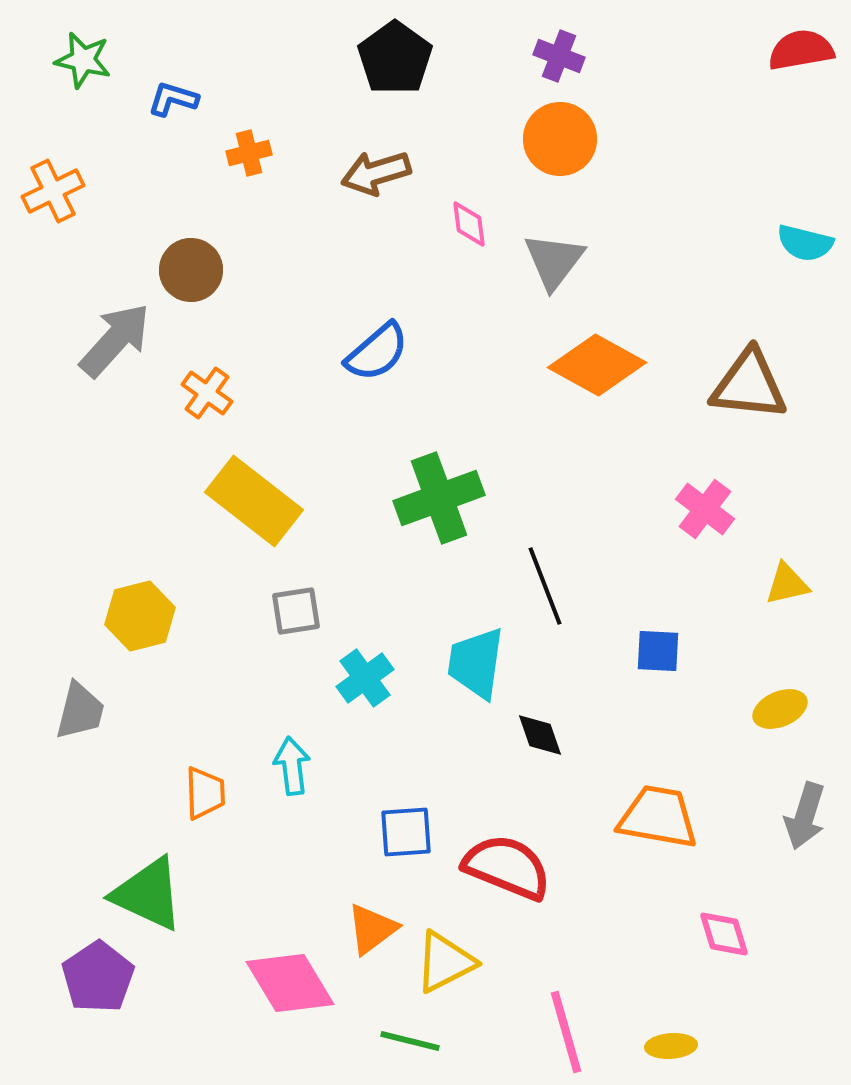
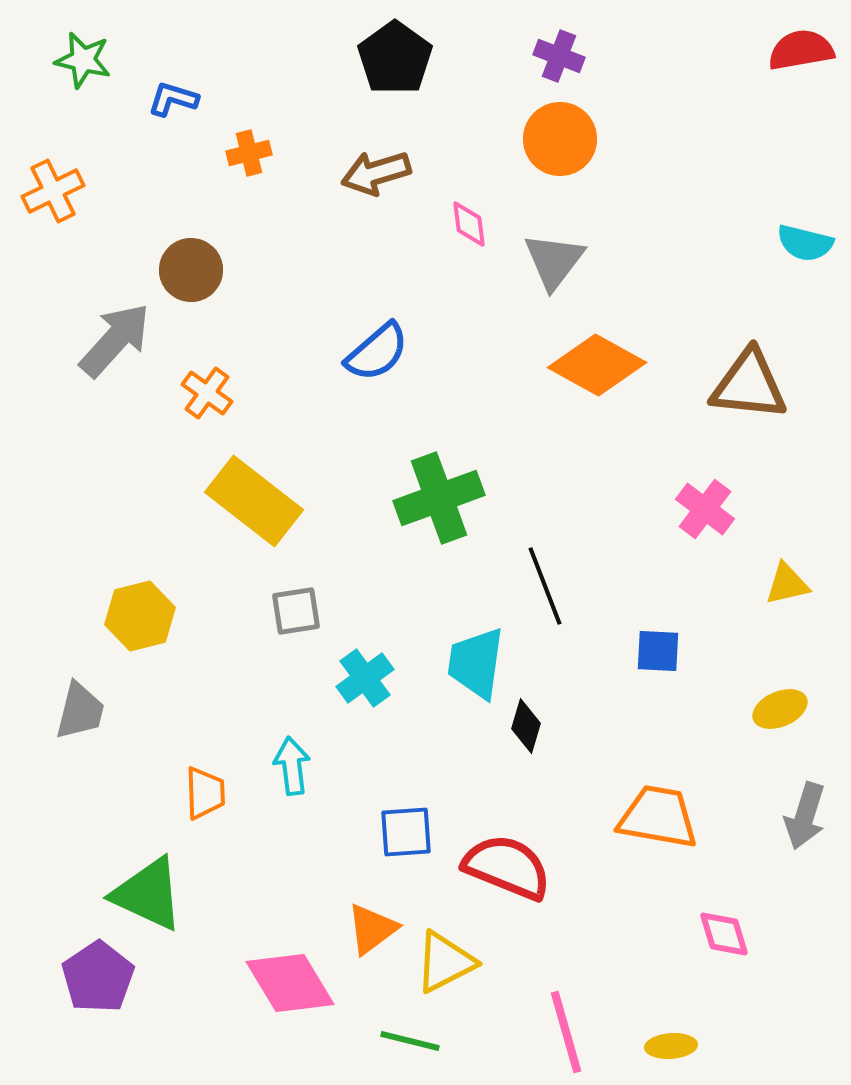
black diamond at (540, 735): moved 14 px left, 9 px up; rotated 36 degrees clockwise
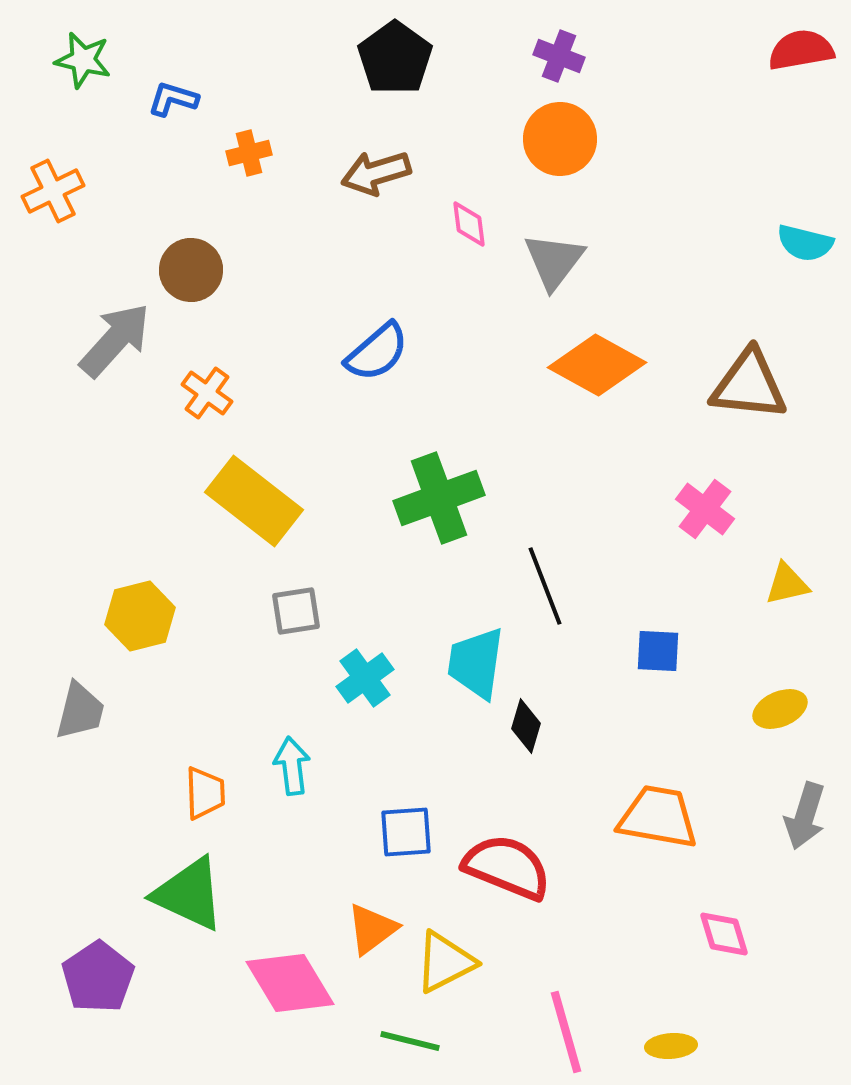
green triangle at (148, 894): moved 41 px right
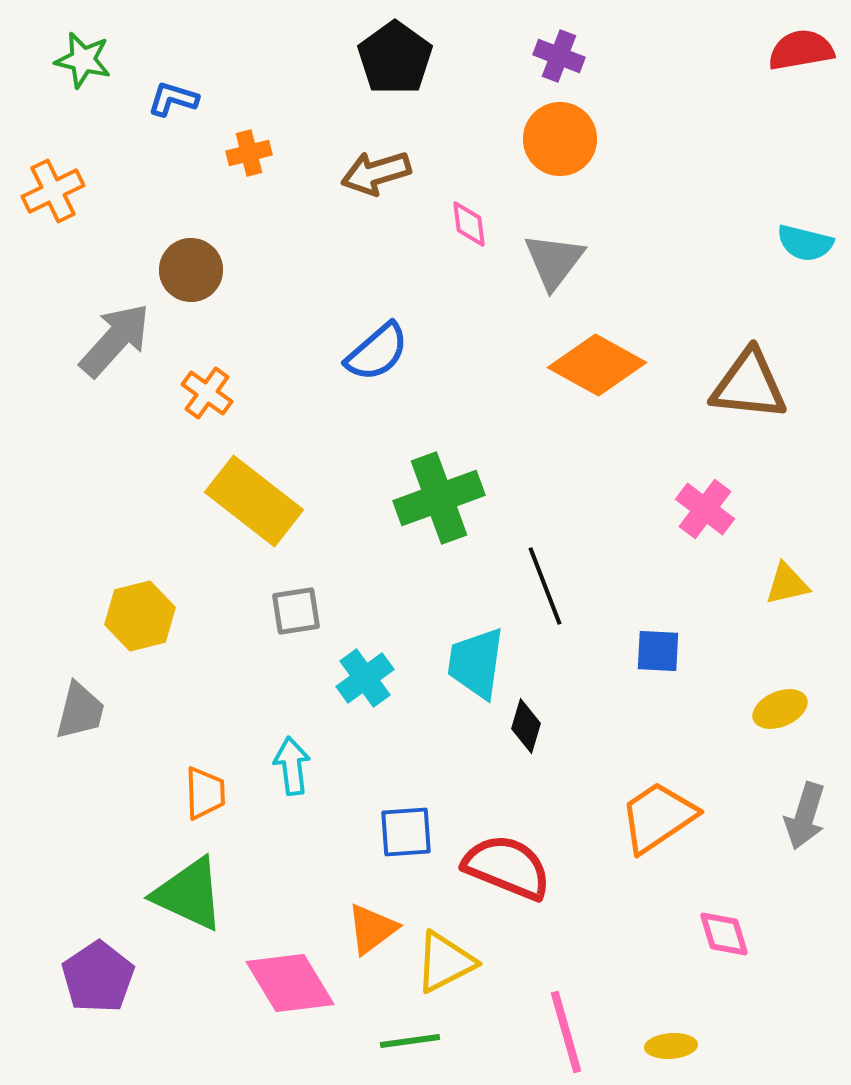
orange trapezoid at (658, 817): rotated 44 degrees counterclockwise
green line at (410, 1041): rotated 22 degrees counterclockwise
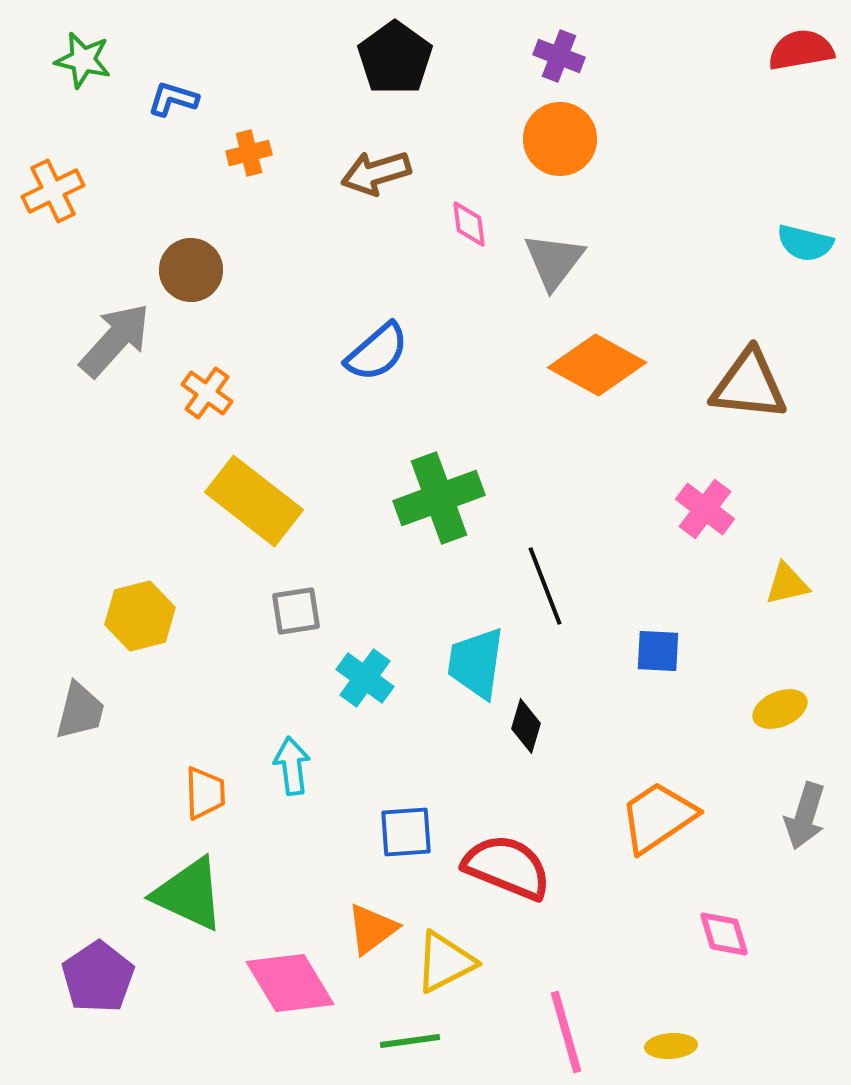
cyan cross at (365, 678): rotated 18 degrees counterclockwise
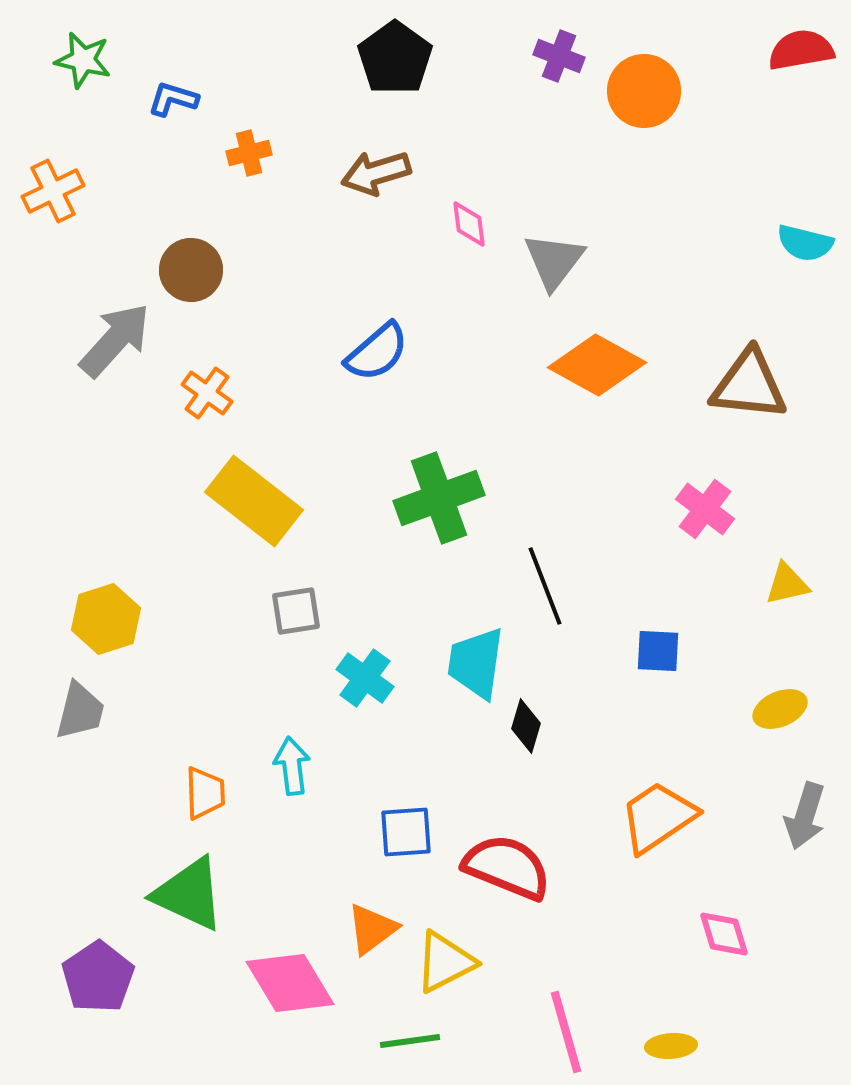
orange circle at (560, 139): moved 84 px right, 48 px up
yellow hexagon at (140, 616): moved 34 px left, 3 px down; rotated 4 degrees counterclockwise
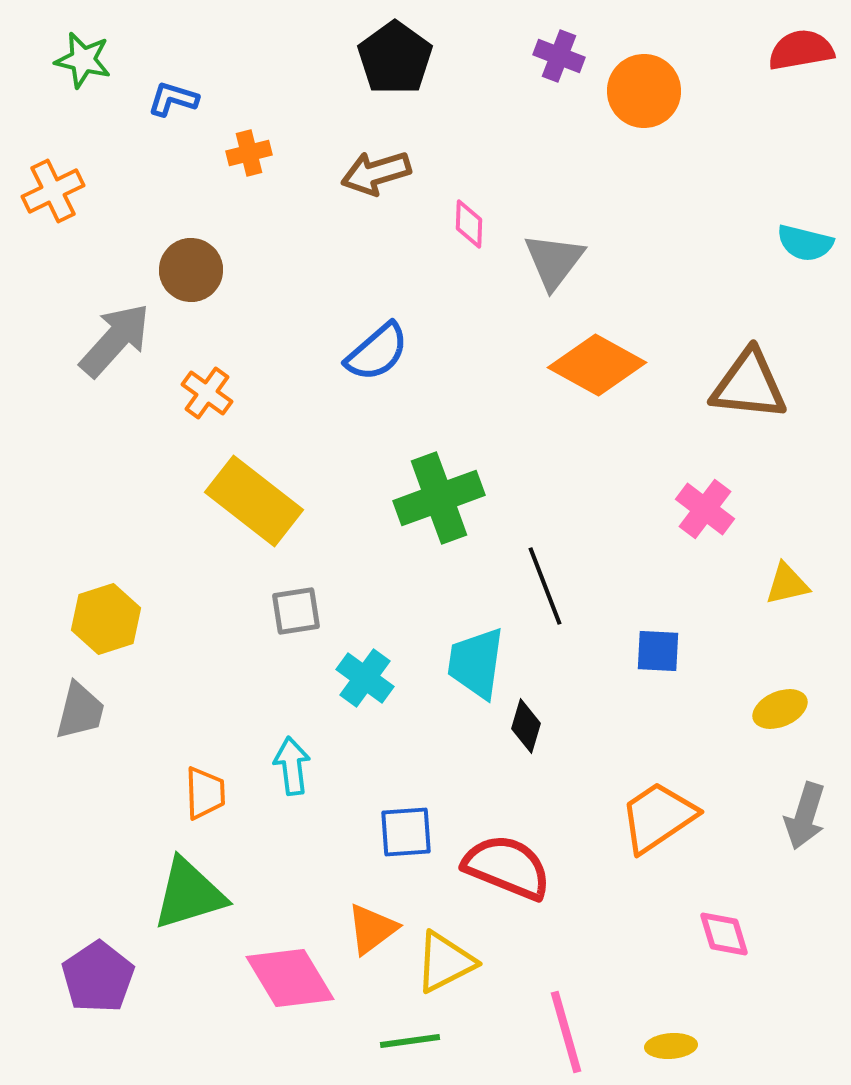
pink diamond at (469, 224): rotated 9 degrees clockwise
green triangle at (189, 894): rotated 42 degrees counterclockwise
pink diamond at (290, 983): moved 5 px up
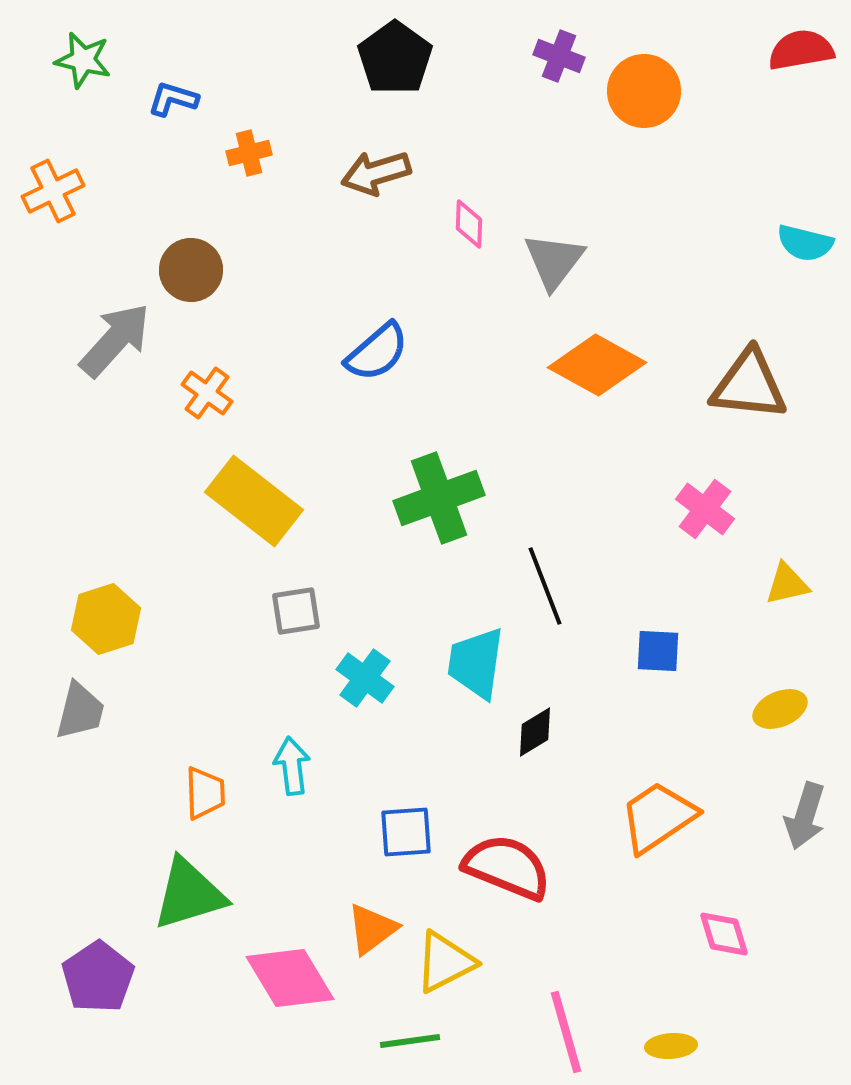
black diamond at (526, 726): moved 9 px right, 6 px down; rotated 42 degrees clockwise
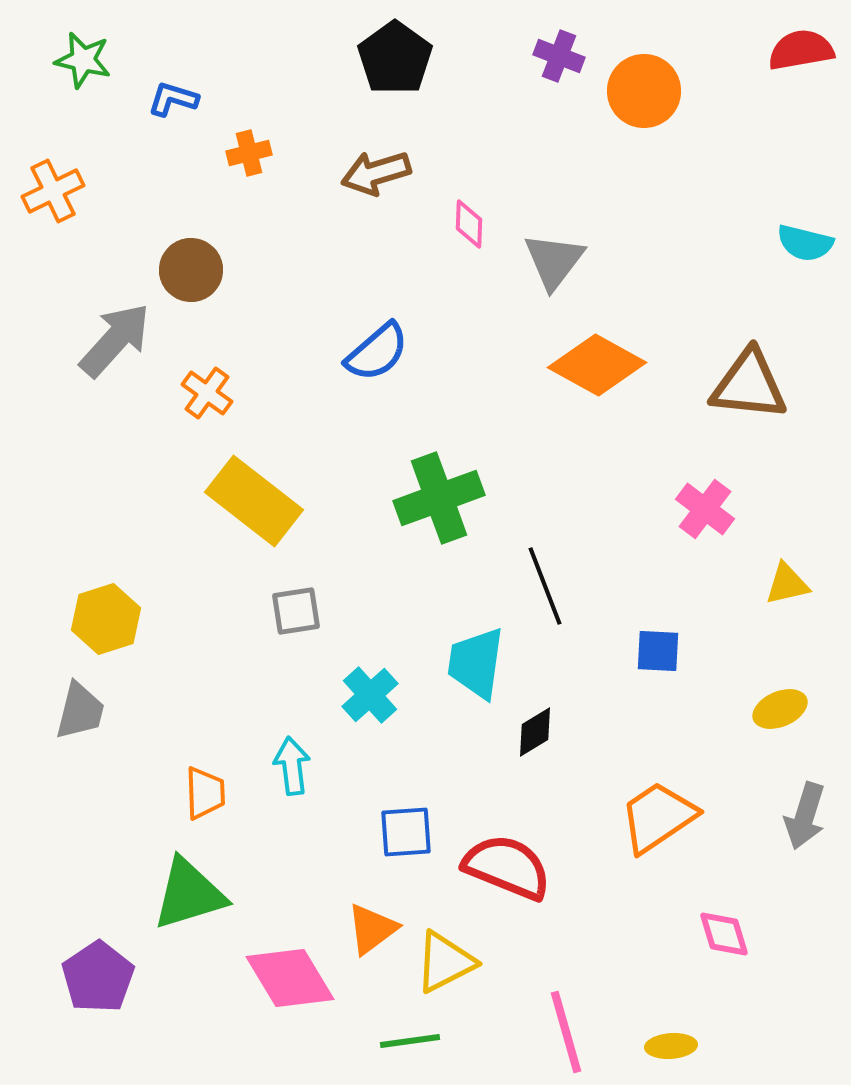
cyan cross at (365, 678): moved 5 px right, 17 px down; rotated 12 degrees clockwise
